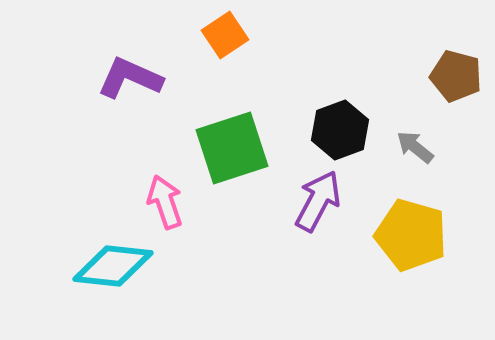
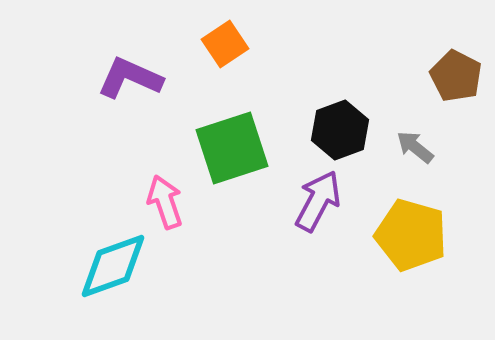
orange square: moved 9 px down
brown pentagon: rotated 12 degrees clockwise
cyan diamond: rotated 26 degrees counterclockwise
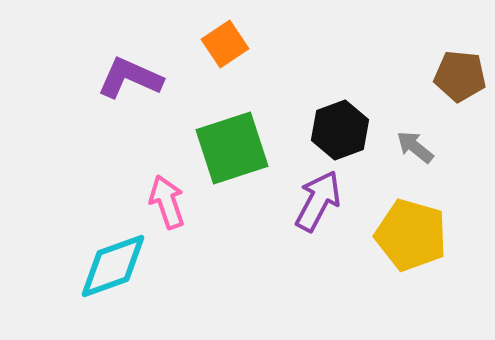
brown pentagon: moved 4 px right; rotated 21 degrees counterclockwise
pink arrow: moved 2 px right
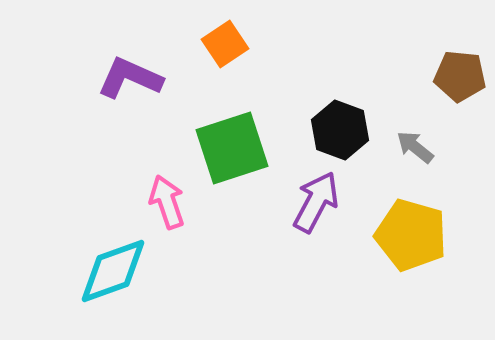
black hexagon: rotated 20 degrees counterclockwise
purple arrow: moved 2 px left, 1 px down
cyan diamond: moved 5 px down
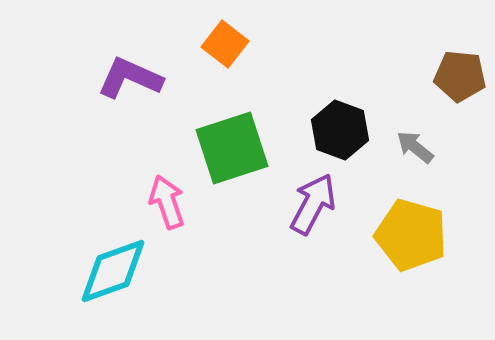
orange square: rotated 18 degrees counterclockwise
purple arrow: moved 3 px left, 2 px down
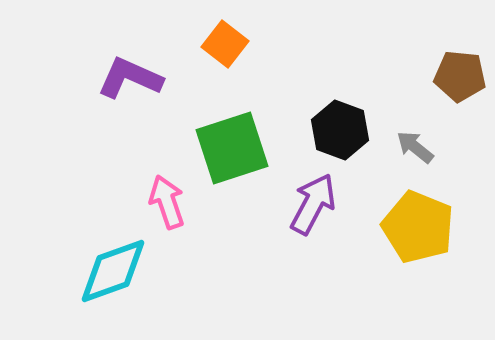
yellow pentagon: moved 7 px right, 8 px up; rotated 6 degrees clockwise
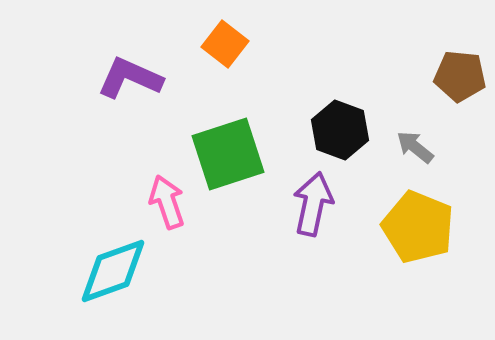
green square: moved 4 px left, 6 px down
purple arrow: rotated 16 degrees counterclockwise
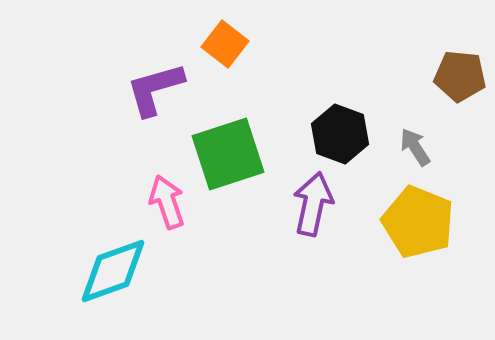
purple L-shape: moved 25 px right, 11 px down; rotated 40 degrees counterclockwise
black hexagon: moved 4 px down
gray arrow: rotated 18 degrees clockwise
yellow pentagon: moved 5 px up
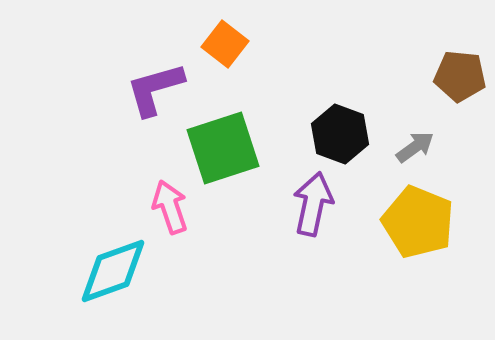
gray arrow: rotated 87 degrees clockwise
green square: moved 5 px left, 6 px up
pink arrow: moved 3 px right, 5 px down
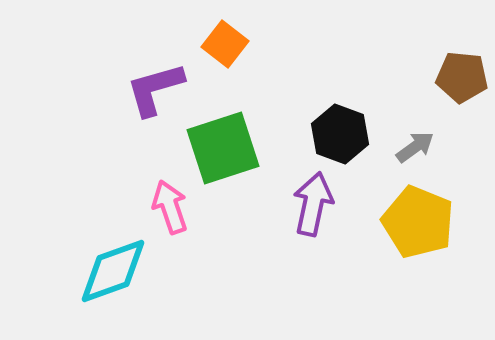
brown pentagon: moved 2 px right, 1 px down
